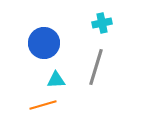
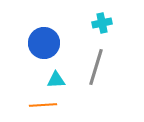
orange line: rotated 12 degrees clockwise
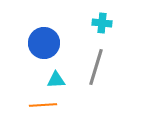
cyan cross: rotated 18 degrees clockwise
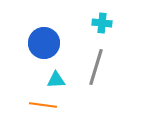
orange line: rotated 12 degrees clockwise
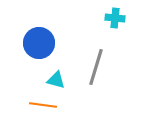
cyan cross: moved 13 px right, 5 px up
blue circle: moved 5 px left
cyan triangle: rotated 18 degrees clockwise
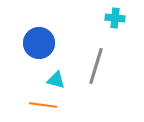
gray line: moved 1 px up
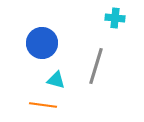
blue circle: moved 3 px right
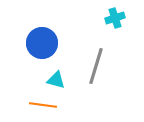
cyan cross: rotated 24 degrees counterclockwise
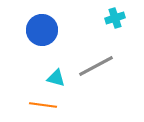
blue circle: moved 13 px up
gray line: rotated 45 degrees clockwise
cyan triangle: moved 2 px up
